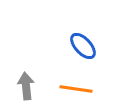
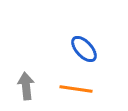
blue ellipse: moved 1 px right, 3 px down
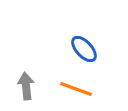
orange line: rotated 12 degrees clockwise
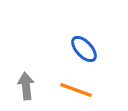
orange line: moved 1 px down
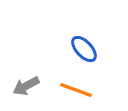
gray arrow: rotated 112 degrees counterclockwise
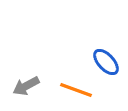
blue ellipse: moved 22 px right, 13 px down
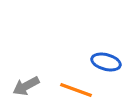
blue ellipse: rotated 32 degrees counterclockwise
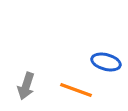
gray arrow: rotated 44 degrees counterclockwise
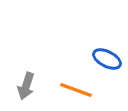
blue ellipse: moved 1 px right, 3 px up; rotated 12 degrees clockwise
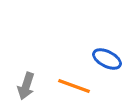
orange line: moved 2 px left, 4 px up
